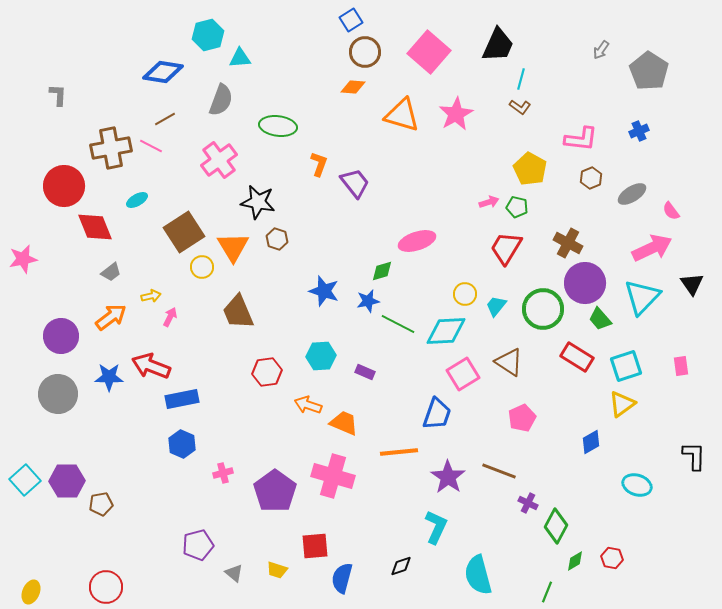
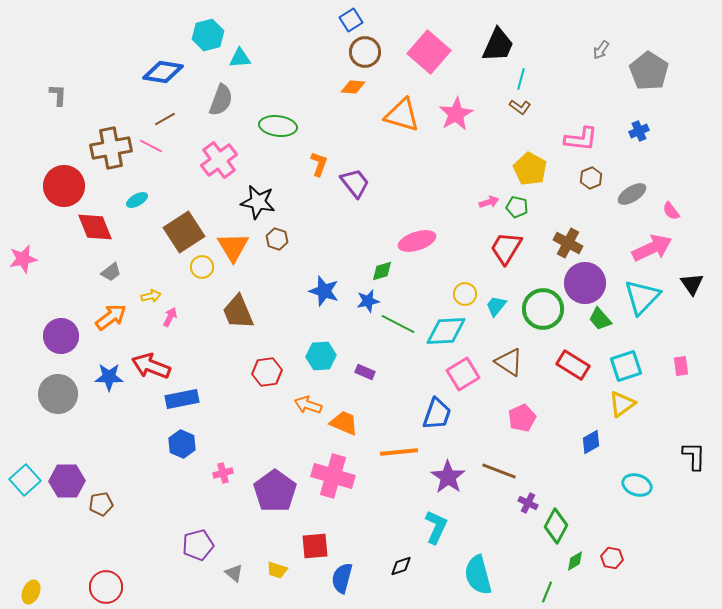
red rectangle at (577, 357): moved 4 px left, 8 px down
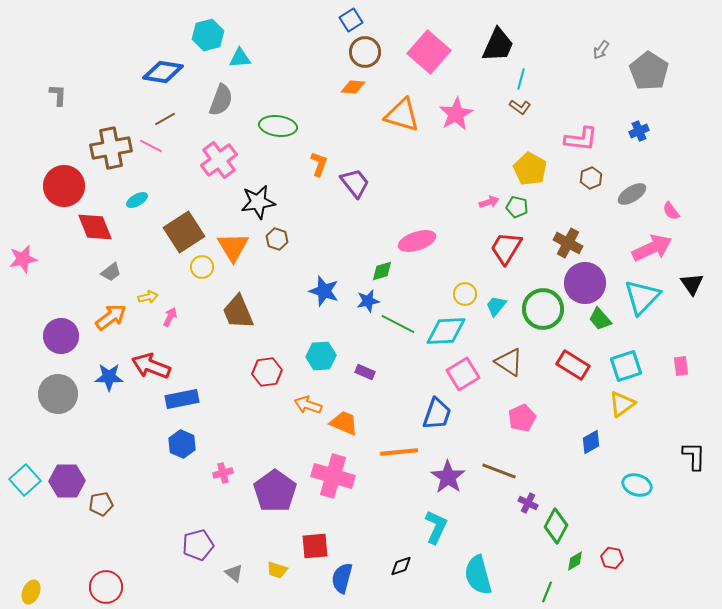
black star at (258, 202): rotated 20 degrees counterclockwise
yellow arrow at (151, 296): moved 3 px left, 1 px down
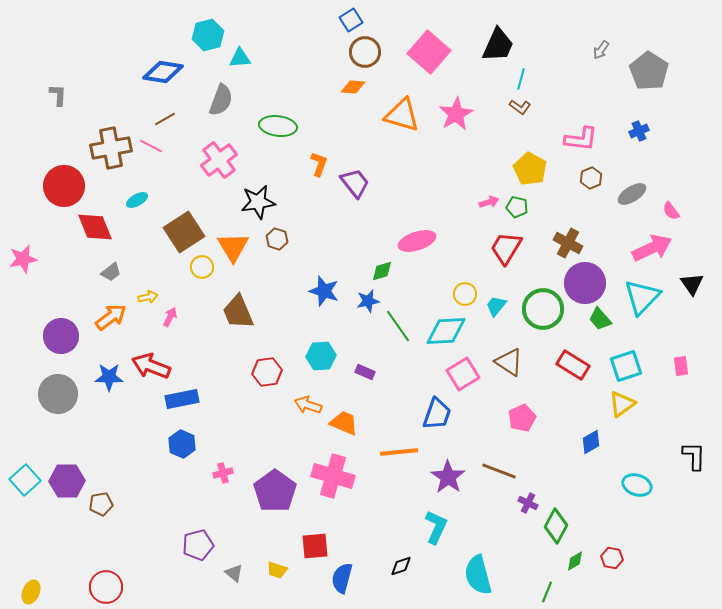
green line at (398, 324): moved 2 px down; rotated 28 degrees clockwise
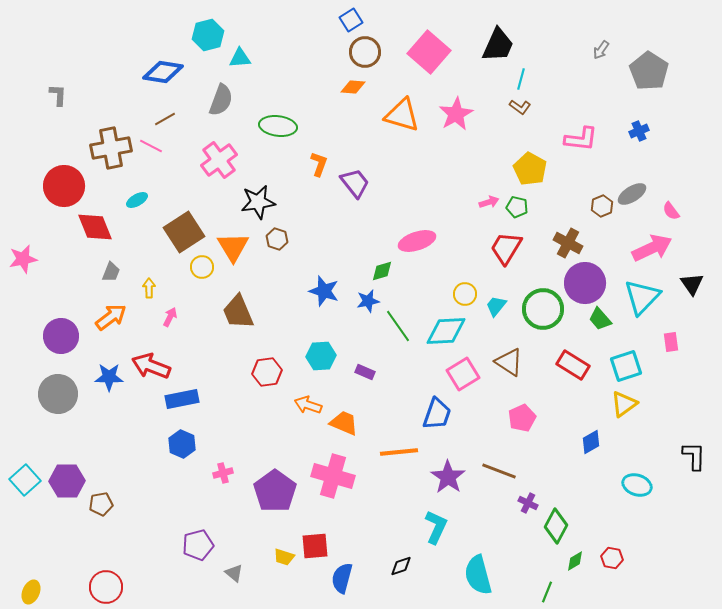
brown hexagon at (591, 178): moved 11 px right, 28 px down
gray trapezoid at (111, 272): rotated 30 degrees counterclockwise
yellow arrow at (148, 297): moved 1 px right, 9 px up; rotated 78 degrees counterclockwise
pink rectangle at (681, 366): moved 10 px left, 24 px up
yellow triangle at (622, 404): moved 2 px right
yellow trapezoid at (277, 570): moved 7 px right, 13 px up
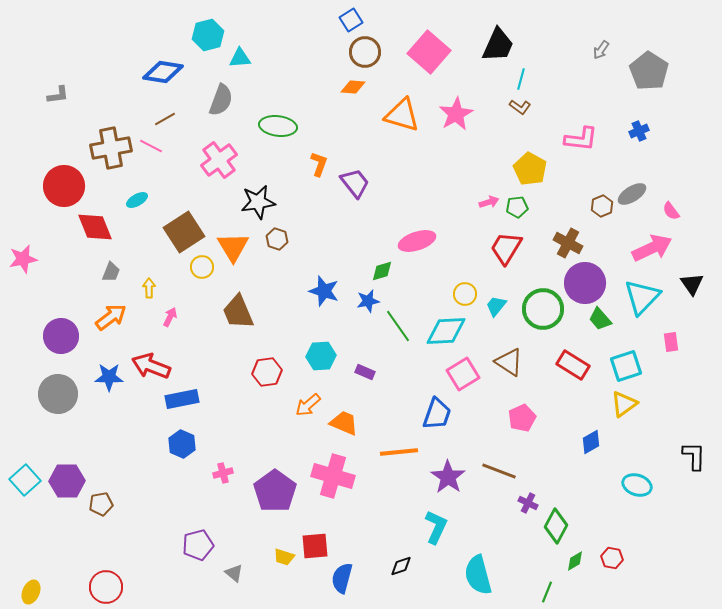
gray L-shape at (58, 95): rotated 80 degrees clockwise
green pentagon at (517, 207): rotated 20 degrees counterclockwise
orange arrow at (308, 405): rotated 60 degrees counterclockwise
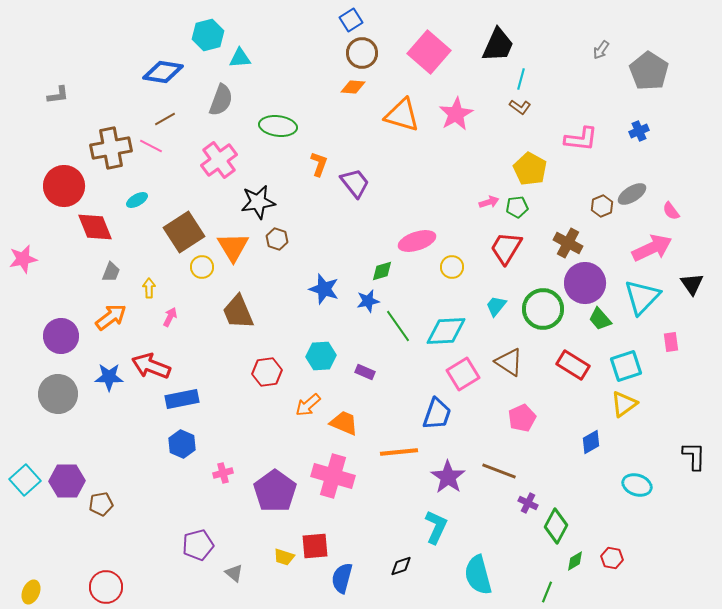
brown circle at (365, 52): moved 3 px left, 1 px down
blue star at (324, 291): moved 2 px up
yellow circle at (465, 294): moved 13 px left, 27 px up
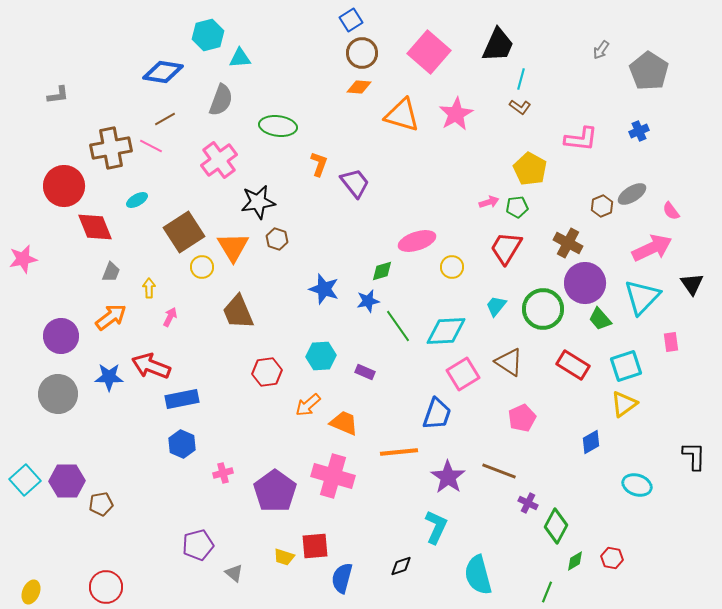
orange diamond at (353, 87): moved 6 px right
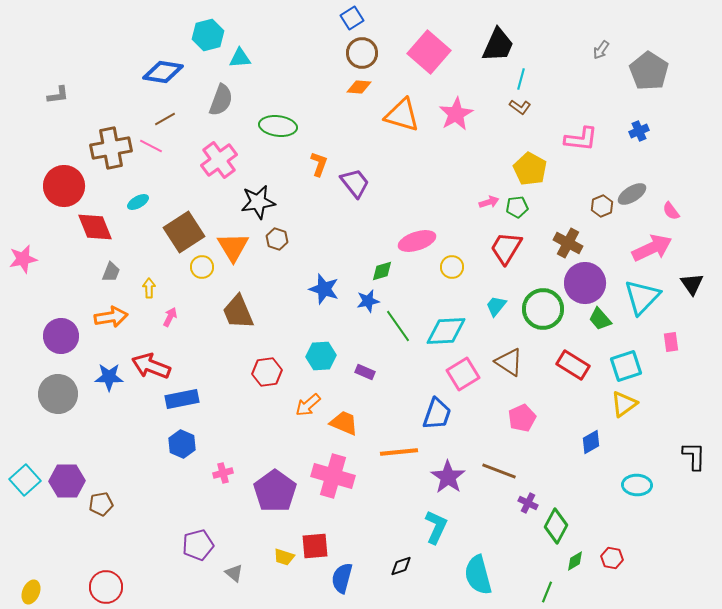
blue square at (351, 20): moved 1 px right, 2 px up
cyan ellipse at (137, 200): moved 1 px right, 2 px down
orange arrow at (111, 317): rotated 28 degrees clockwise
cyan ellipse at (637, 485): rotated 16 degrees counterclockwise
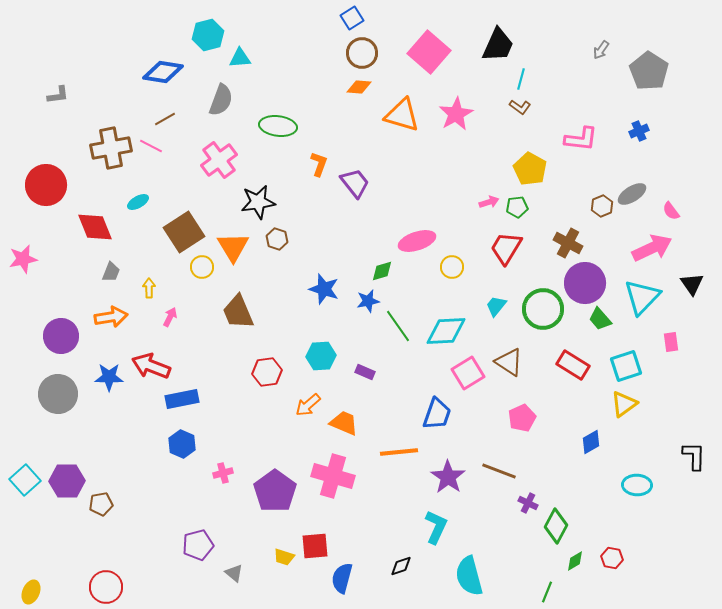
red circle at (64, 186): moved 18 px left, 1 px up
pink square at (463, 374): moved 5 px right, 1 px up
cyan semicircle at (478, 575): moved 9 px left, 1 px down
